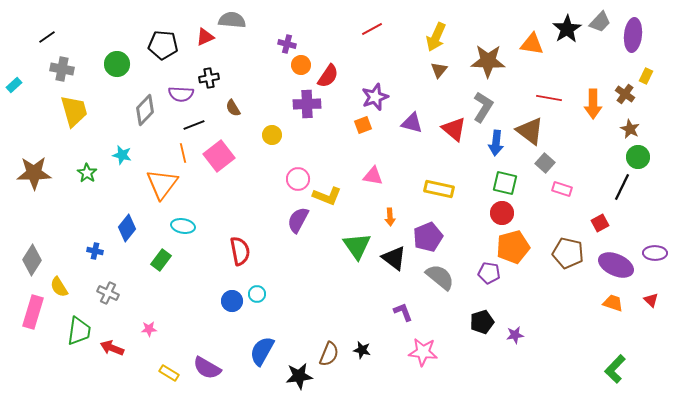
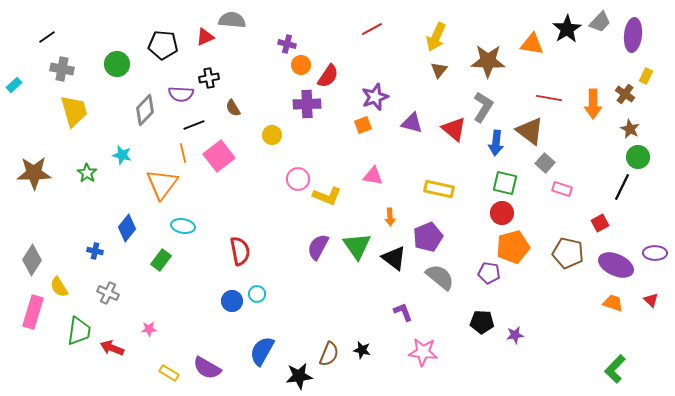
purple semicircle at (298, 220): moved 20 px right, 27 px down
black pentagon at (482, 322): rotated 20 degrees clockwise
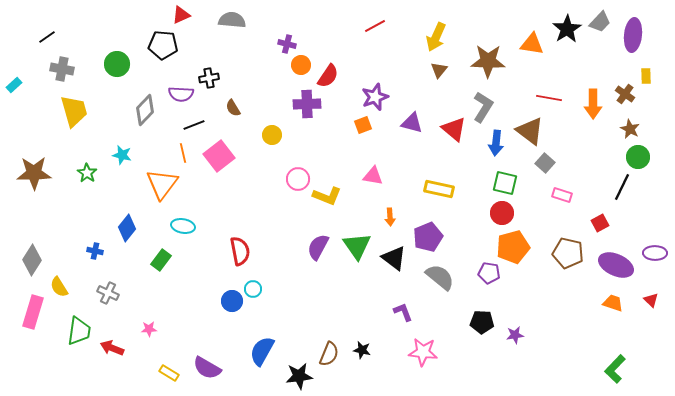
red line at (372, 29): moved 3 px right, 3 px up
red triangle at (205, 37): moved 24 px left, 22 px up
yellow rectangle at (646, 76): rotated 28 degrees counterclockwise
pink rectangle at (562, 189): moved 6 px down
cyan circle at (257, 294): moved 4 px left, 5 px up
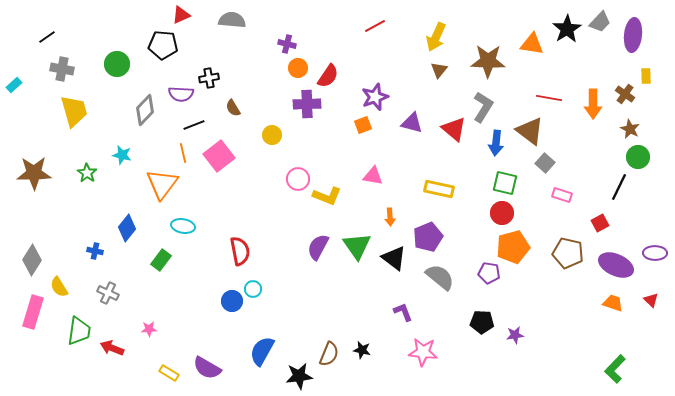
orange circle at (301, 65): moved 3 px left, 3 px down
black line at (622, 187): moved 3 px left
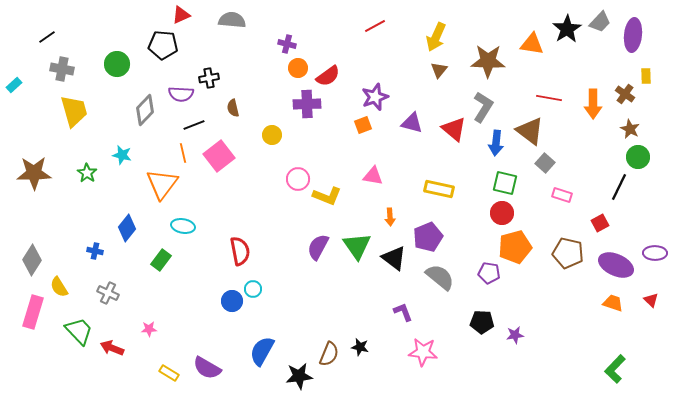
red semicircle at (328, 76): rotated 20 degrees clockwise
brown semicircle at (233, 108): rotated 18 degrees clockwise
orange pentagon at (513, 247): moved 2 px right
green trapezoid at (79, 331): rotated 52 degrees counterclockwise
black star at (362, 350): moved 2 px left, 3 px up
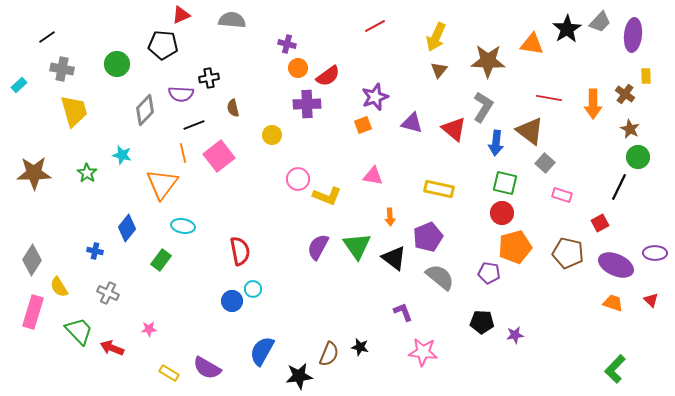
cyan rectangle at (14, 85): moved 5 px right
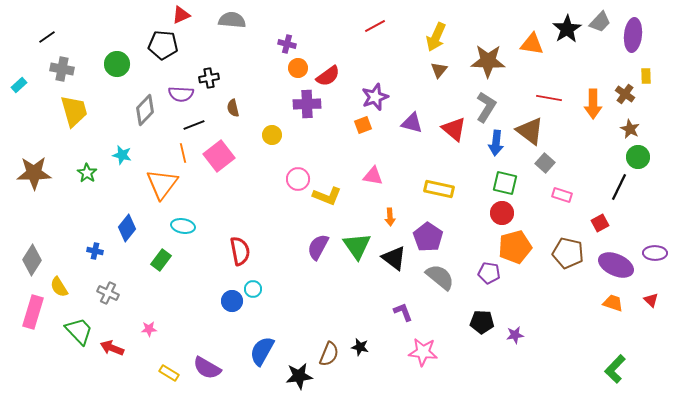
gray L-shape at (483, 107): moved 3 px right
purple pentagon at (428, 237): rotated 16 degrees counterclockwise
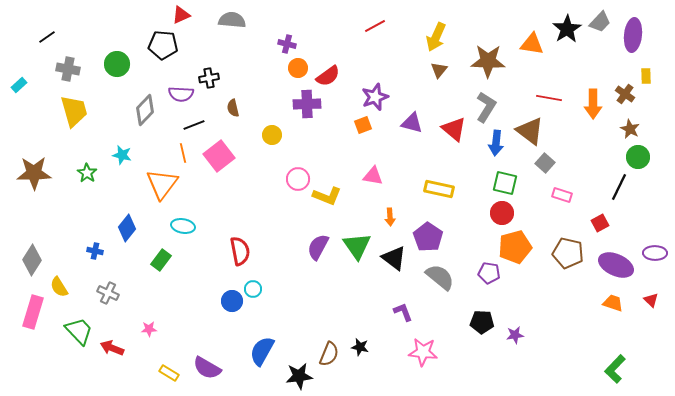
gray cross at (62, 69): moved 6 px right
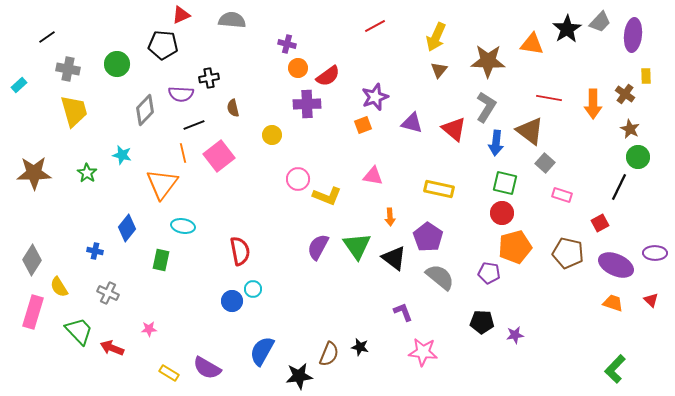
green rectangle at (161, 260): rotated 25 degrees counterclockwise
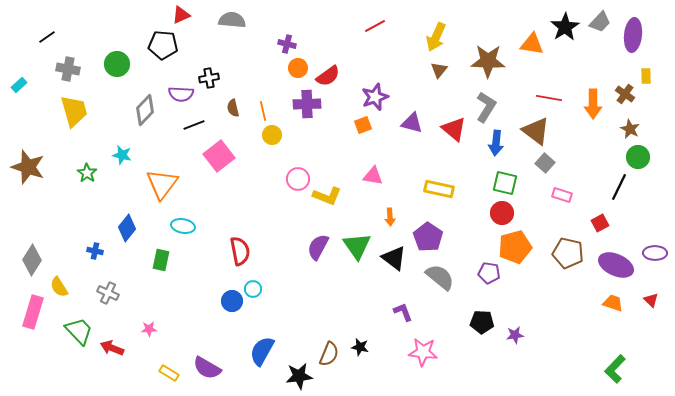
black star at (567, 29): moved 2 px left, 2 px up
brown triangle at (530, 131): moved 6 px right
orange line at (183, 153): moved 80 px right, 42 px up
brown star at (34, 173): moved 6 px left, 6 px up; rotated 20 degrees clockwise
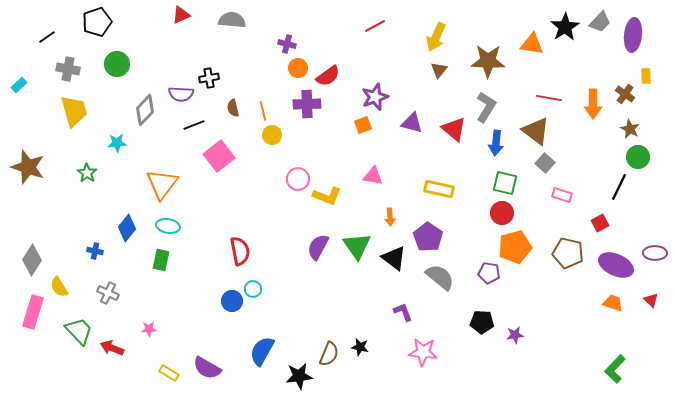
black pentagon at (163, 45): moved 66 px left, 23 px up; rotated 24 degrees counterclockwise
cyan star at (122, 155): moved 5 px left, 12 px up; rotated 18 degrees counterclockwise
cyan ellipse at (183, 226): moved 15 px left
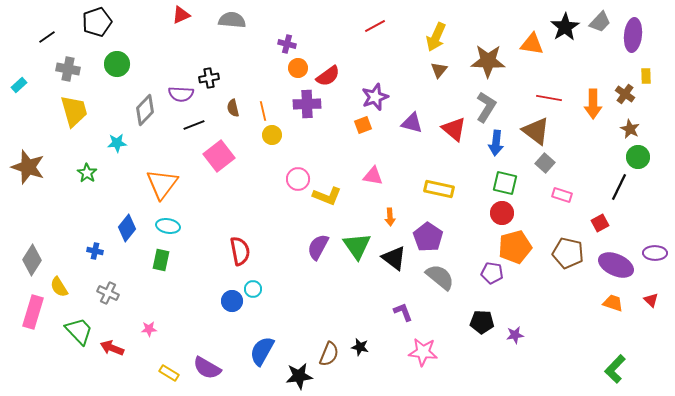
purple pentagon at (489, 273): moved 3 px right
